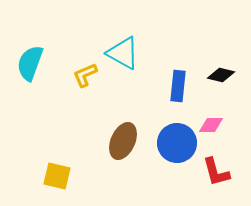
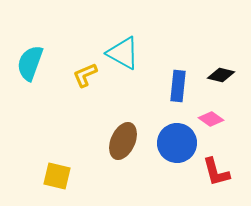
pink diamond: moved 6 px up; rotated 35 degrees clockwise
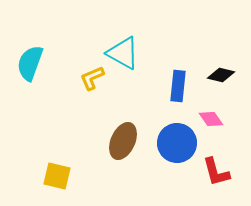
yellow L-shape: moved 7 px right, 3 px down
pink diamond: rotated 20 degrees clockwise
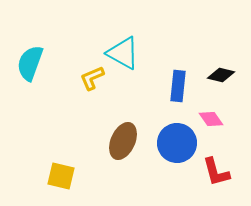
yellow square: moved 4 px right
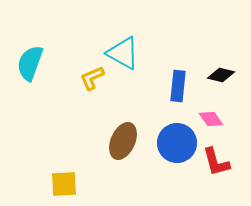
red L-shape: moved 10 px up
yellow square: moved 3 px right, 8 px down; rotated 16 degrees counterclockwise
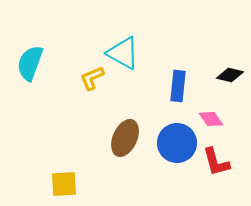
black diamond: moved 9 px right
brown ellipse: moved 2 px right, 3 px up
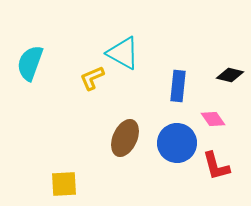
pink diamond: moved 2 px right
red L-shape: moved 4 px down
